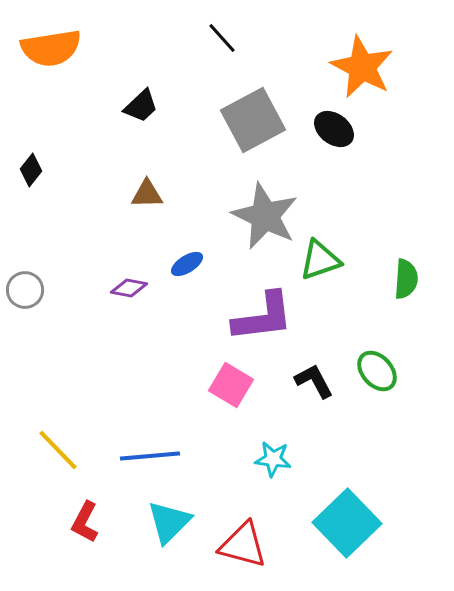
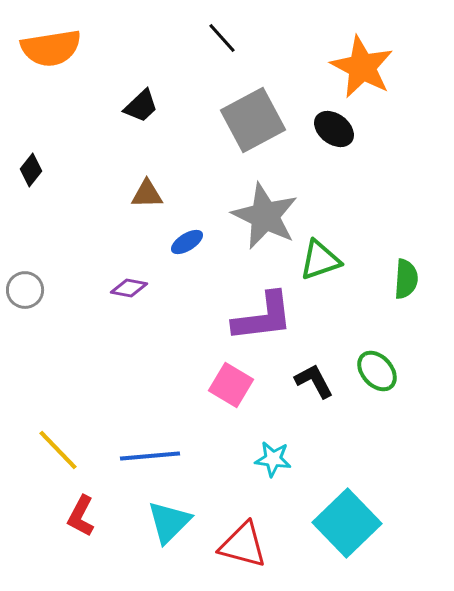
blue ellipse: moved 22 px up
red L-shape: moved 4 px left, 6 px up
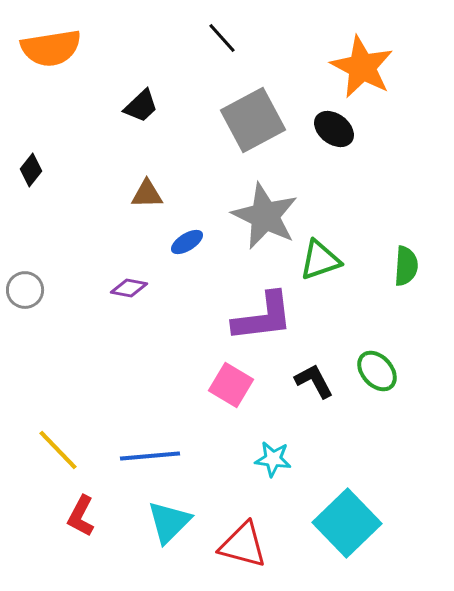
green semicircle: moved 13 px up
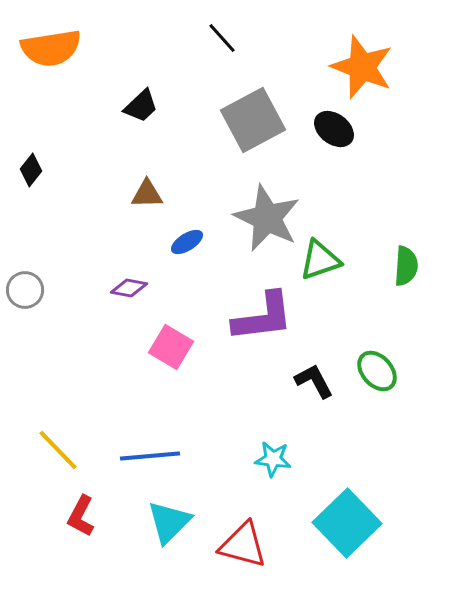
orange star: rotated 6 degrees counterclockwise
gray star: moved 2 px right, 2 px down
pink square: moved 60 px left, 38 px up
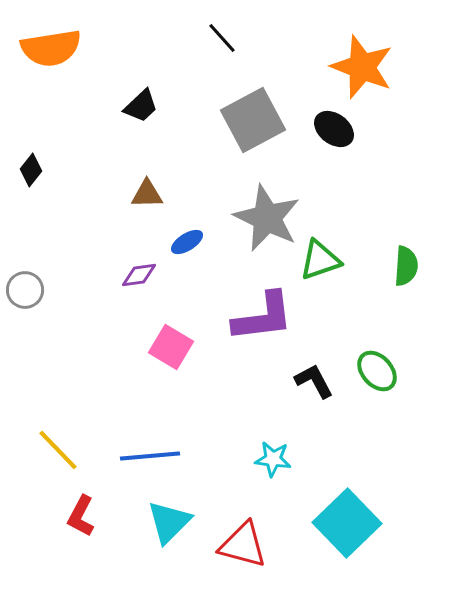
purple diamond: moved 10 px right, 13 px up; rotated 18 degrees counterclockwise
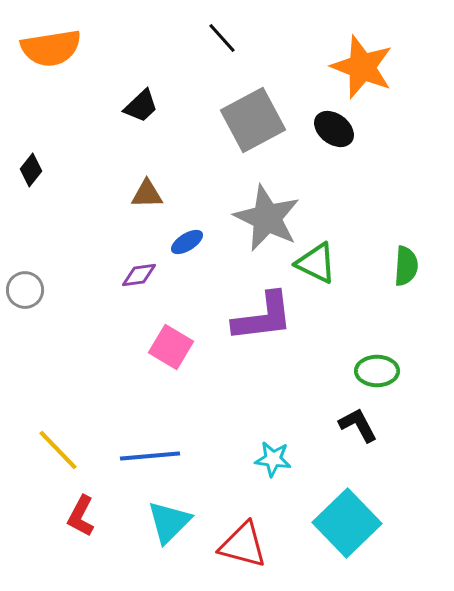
green triangle: moved 4 px left, 3 px down; rotated 45 degrees clockwise
green ellipse: rotated 48 degrees counterclockwise
black L-shape: moved 44 px right, 44 px down
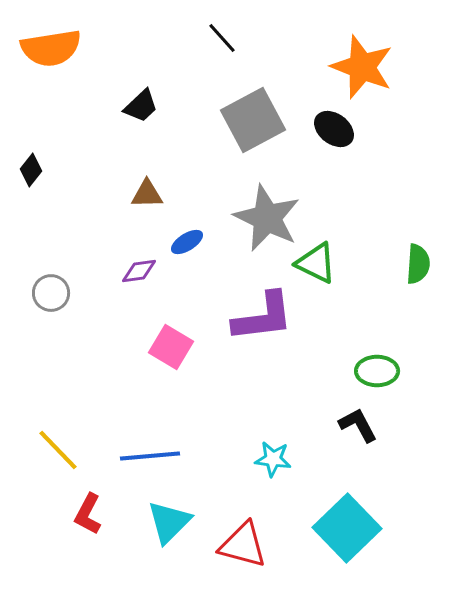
green semicircle: moved 12 px right, 2 px up
purple diamond: moved 4 px up
gray circle: moved 26 px right, 3 px down
red L-shape: moved 7 px right, 2 px up
cyan square: moved 5 px down
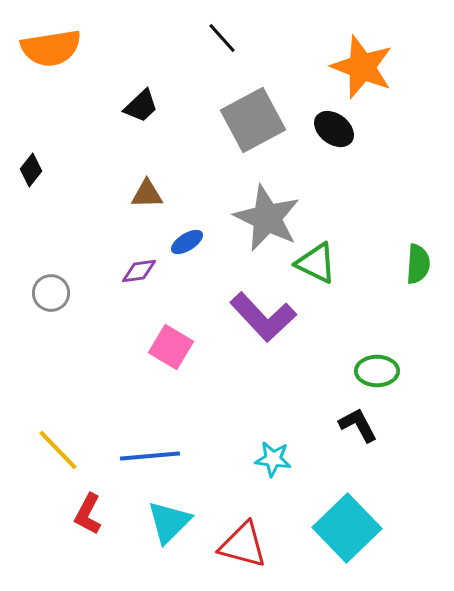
purple L-shape: rotated 54 degrees clockwise
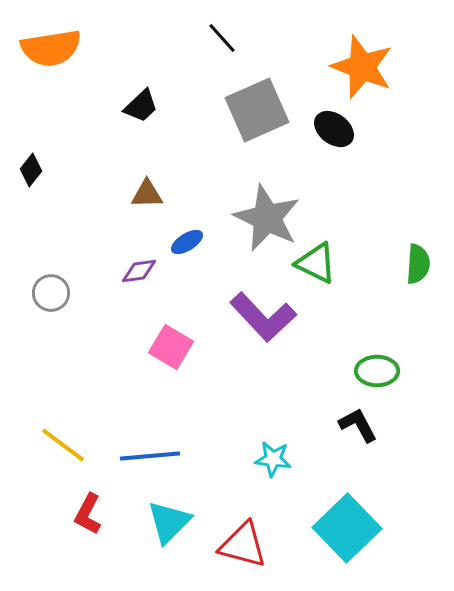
gray square: moved 4 px right, 10 px up; rotated 4 degrees clockwise
yellow line: moved 5 px right, 5 px up; rotated 9 degrees counterclockwise
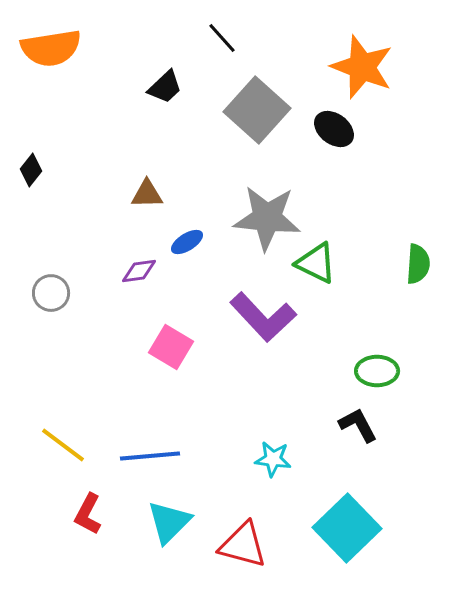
black trapezoid: moved 24 px right, 19 px up
gray square: rotated 24 degrees counterclockwise
gray star: rotated 20 degrees counterclockwise
